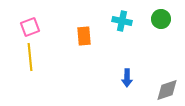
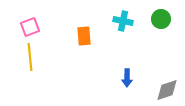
cyan cross: moved 1 px right
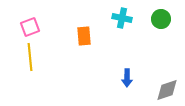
cyan cross: moved 1 px left, 3 px up
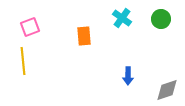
cyan cross: rotated 24 degrees clockwise
yellow line: moved 7 px left, 4 px down
blue arrow: moved 1 px right, 2 px up
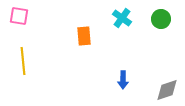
pink square: moved 11 px left, 11 px up; rotated 30 degrees clockwise
blue arrow: moved 5 px left, 4 px down
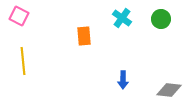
pink square: rotated 18 degrees clockwise
gray diamond: moved 2 px right; rotated 25 degrees clockwise
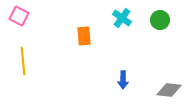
green circle: moved 1 px left, 1 px down
